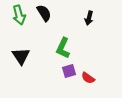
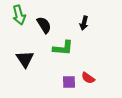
black semicircle: moved 12 px down
black arrow: moved 5 px left, 5 px down
green L-shape: rotated 110 degrees counterclockwise
black triangle: moved 4 px right, 3 px down
purple square: moved 11 px down; rotated 16 degrees clockwise
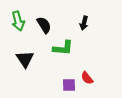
green arrow: moved 1 px left, 6 px down
red semicircle: moved 1 px left; rotated 16 degrees clockwise
purple square: moved 3 px down
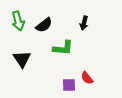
black semicircle: rotated 84 degrees clockwise
black triangle: moved 3 px left
